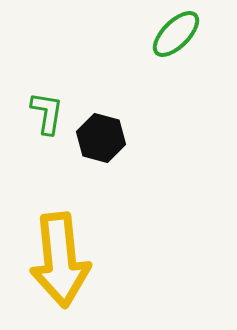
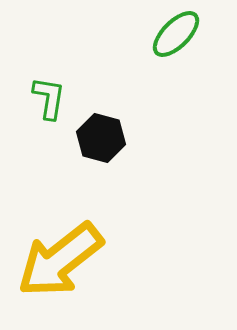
green L-shape: moved 2 px right, 15 px up
yellow arrow: rotated 58 degrees clockwise
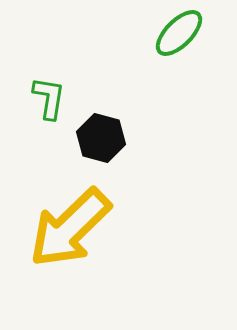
green ellipse: moved 3 px right, 1 px up
yellow arrow: moved 10 px right, 32 px up; rotated 6 degrees counterclockwise
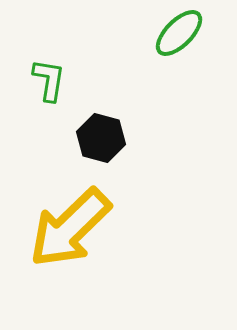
green L-shape: moved 18 px up
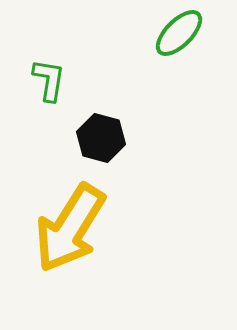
yellow arrow: rotated 14 degrees counterclockwise
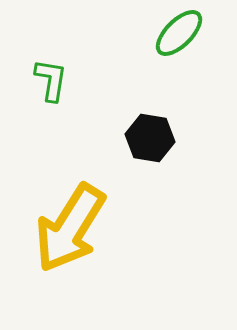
green L-shape: moved 2 px right
black hexagon: moved 49 px right; rotated 6 degrees counterclockwise
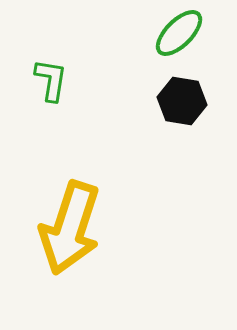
black hexagon: moved 32 px right, 37 px up
yellow arrow: rotated 14 degrees counterclockwise
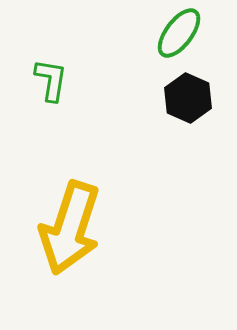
green ellipse: rotated 8 degrees counterclockwise
black hexagon: moved 6 px right, 3 px up; rotated 15 degrees clockwise
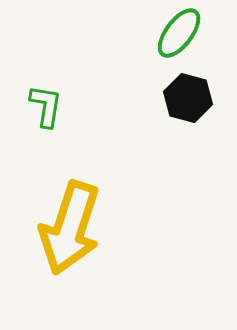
green L-shape: moved 5 px left, 26 px down
black hexagon: rotated 9 degrees counterclockwise
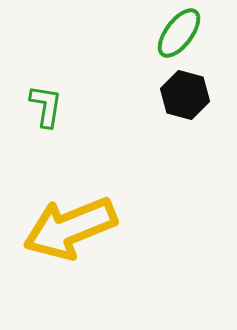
black hexagon: moved 3 px left, 3 px up
yellow arrow: rotated 50 degrees clockwise
